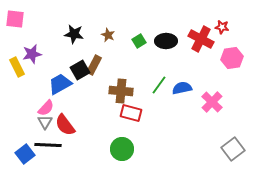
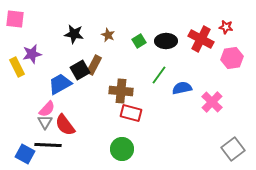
red star: moved 4 px right
green line: moved 10 px up
pink semicircle: moved 1 px right, 1 px down
blue square: rotated 24 degrees counterclockwise
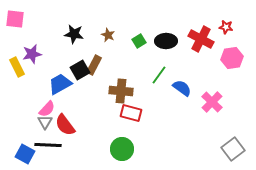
blue semicircle: rotated 48 degrees clockwise
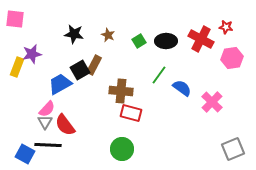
yellow rectangle: rotated 48 degrees clockwise
gray square: rotated 15 degrees clockwise
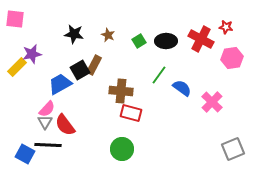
yellow rectangle: rotated 24 degrees clockwise
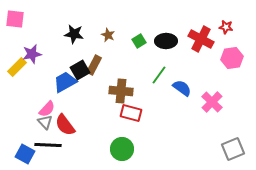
blue trapezoid: moved 5 px right, 2 px up
gray triangle: rotated 14 degrees counterclockwise
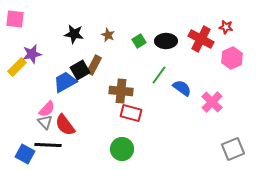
pink hexagon: rotated 15 degrees counterclockwise
